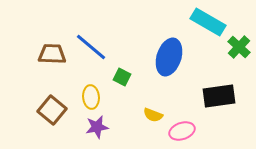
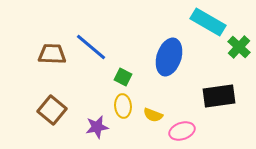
green square: moved 1 px right
yellow ellipse: moved 32 px right, 9 px down
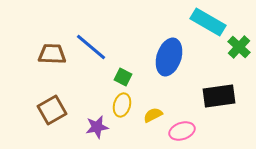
yellow ellipse: moved 1 px left, 1 px up; rotated 20 degrees clockwise
brown square: rotated 20 degrees clockwise
yellow semicircle: rotated 132 degrees clockwise
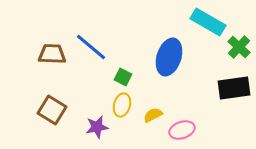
black rectangle: moved 15 px right, 8 px up
brown square: rotated 28 degrees counterclockwise
pink ellipse: moved 1 px up
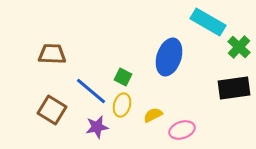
blue line: moved 44 px down
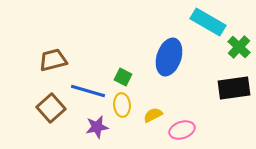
brown trapezoid: moved 1 px right, 6 px down; rotated 16 degrees counterclockwise
blue line: moved 3 px left; rotated 24 degrees counterclockwise
yellow ellipse: rotated 20 degrees counterclockwise
brown square: moved 1 px left, 2 px up; rotated 16 degrees clockwise
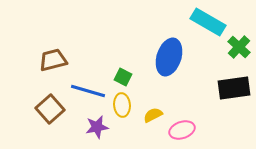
brown square: moved 1 px left, 1 px down
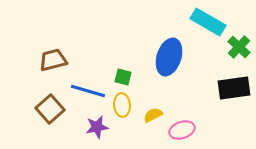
green square: rotated 12 degrees counterclockwise
